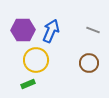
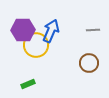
gray line: rotated 24 degrees counterclockwise
yellow circle: moved 15 px up
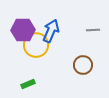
brown circle: moved 6 px left, 2 px down
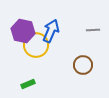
purple hexagon: moved 1 px down; rotated 15 degrees clockwise
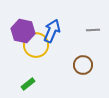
blue arrow: moved 1 px right
green rectangle: rotated 16 degrees counterclockwise
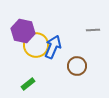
blue arrow: moved 1 px right, 16 px down
brown circle: moved 6 px left, 1 px down
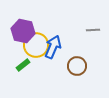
green rectangle: moved 5 px left, 19 px up
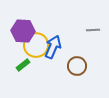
purple hexagon: rotated 10 degrees counterclockwise
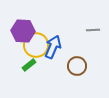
green rectangle: moved 6 px right
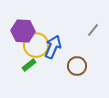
gray line: rotated 48 degrees counterclockwise
